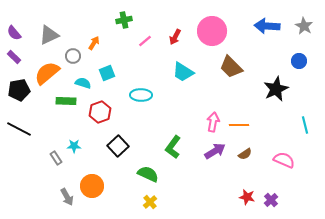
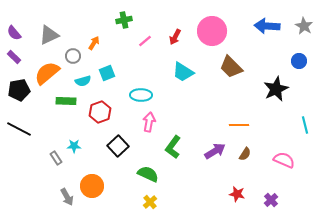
cyan semicircle: moved 2 px up; rotated 147 degrees clockwise
pink arrow: moved 64 px left
brown semicircle: rotated 24 degrees counterclockwise
red star: moved 10 px left, 3 px up
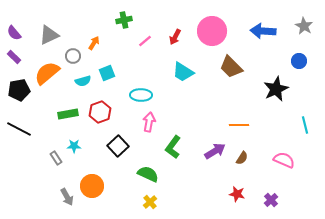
blue arrow: moved 4 px left, 5 px down
green rectangle: moved 2 px right, 13 px down; rotated 12 degrees counterclockwise
brown semicircle: moved 3 px left, 4 px down
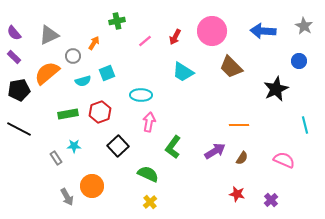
green cross: moved 7 px left, 1 px down
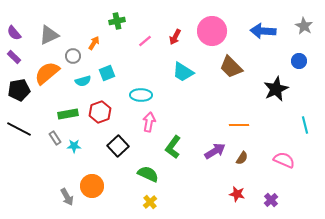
gray rectangle: moved 1 px left, 20 px up
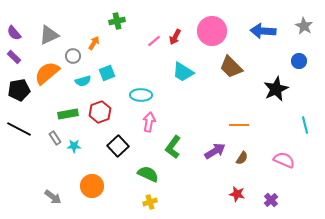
pink line: moved 9 px right
gray arrow: moved 14 px left; rotated 24 degrees counterclockwise
yellow cross: rotated 24 degrees clockwise
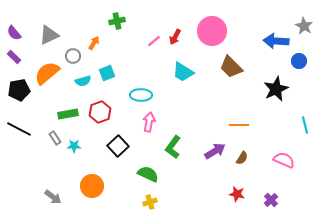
blue arrow: moved 13 px right, 10 px down
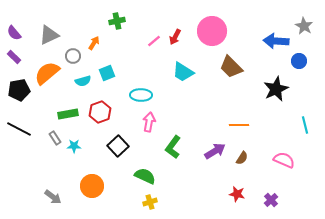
green semicircle: moved 3 px left, 2 px down
